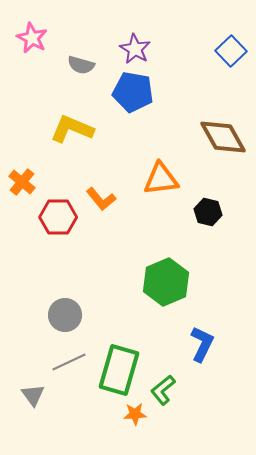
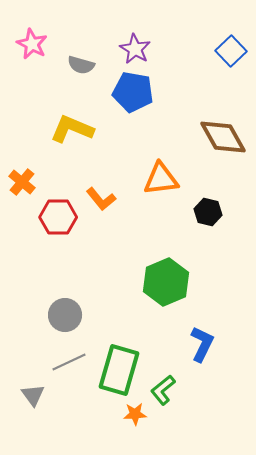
pink star: moved 6 px down
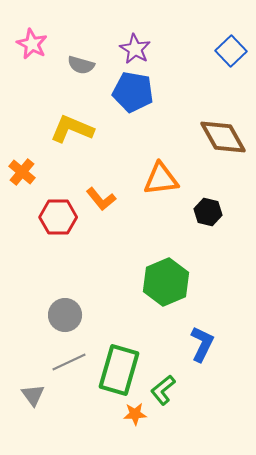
orange cross: moved 10 px up
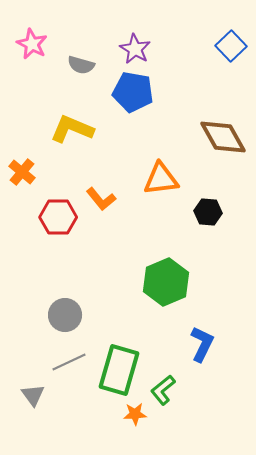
blue square: moved 5 px up
black hexagon: rotated 8 degrees counterclockwise
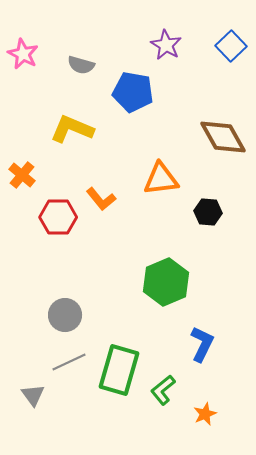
pink star: moved 9 px left, 10 px down
purple star: moved 31 px right, 4 px up
orange cross: moved 3 px down
orange star: moved 70 px right; rotated 20 degrees counterclockwise
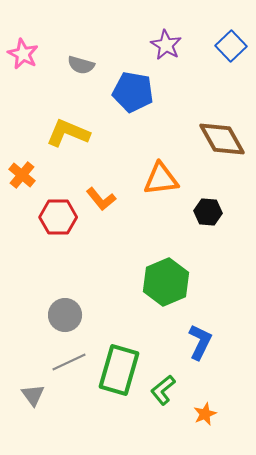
yellow L-shape: moved 4 px left, 4 px down
brown diamond: moved 1 px left, 2 px down
blue L-shape: moved 2 px left, 2 px up
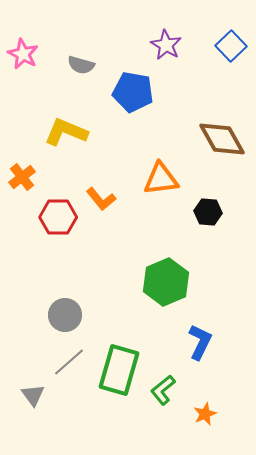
yellow L-shape: moved 2 px left, 1 px up
orange cross: moved 2 px down; rotated 12 degrees clockwise
gray line: rotated 16 degrees counterclockwise
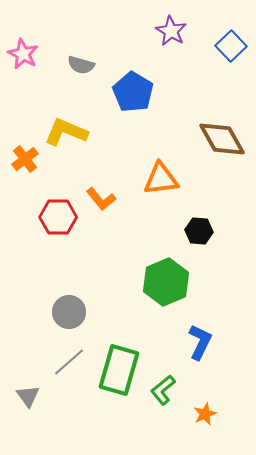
purple star: moved 5 px right, 14 px up
blue pentagon: rotated 21 degrees clockwise
orange cross: moved 3 px right, 18 px up
black hexagon: moved 9 px left, 19 px down
gray circle: moved 4 px right, 3 px up
gray triangle: moved 5 px left, 1 px down
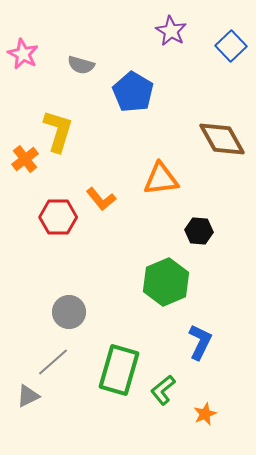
yellow L-shape: moved 8 px left, 1 px up; rotated 84 degrees clockwise
gray line: moved 16 px left
gray triangle: rotated 40 degrees clockwise
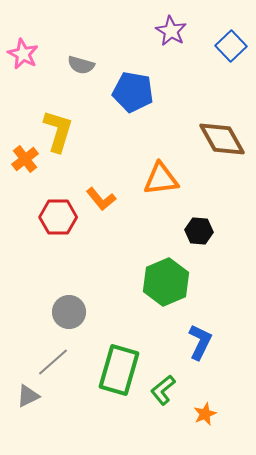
blue pentagon: rotated 21 degrees counterclockwise
